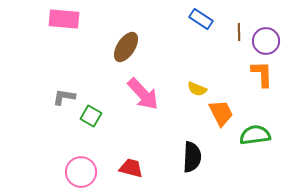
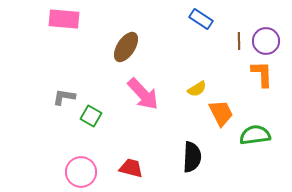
brown line: moved 9 px down
yellow semicircle: rotated 54 degrees counterclockwise
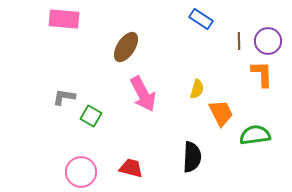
purple circle: moved 2 px right
yellow semicircle: rotated 42 degrees counterclockwise
pink arrow: rotated 15 degrees clockwise
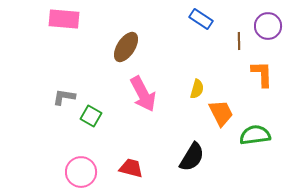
purple circle: moved 15 px up
black semicircle: rotated 28 degrees clockwise
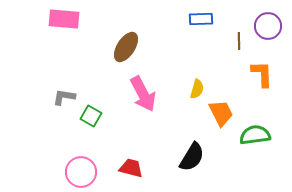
blue rectangle: rotated 35 degrees counterclockwise
